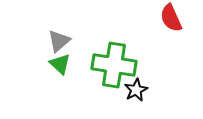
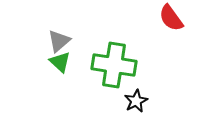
red semicircle: rotated 12 degrees counterclockwise
green triangle: moved 2 px up
black star: moved 11 px down
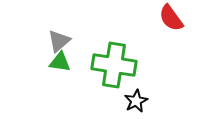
green triangle: rotated 35 degrees counterclockwise
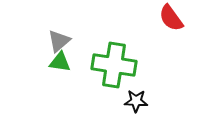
black star: rotated 30 degrees clockwise
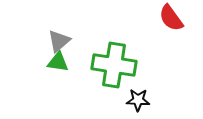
green triangle: moved 2 px left
black star: moved 2 px right, 1 px up
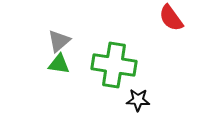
green triangle: moved 1 px right, 2 px down
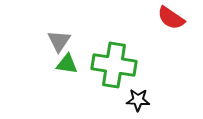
red semicircle: rotated 20 degrees counterclockwise
gray triangle: rotated 15 degrees counterclockwise
green triangle: moved 8 px right
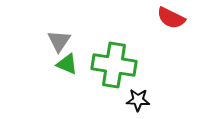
red semicircle: rotated 8 degrees counterclockwise
green triangle: rotated 15 degrees clockwise
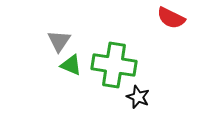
green triangle: moved 4 px right, 1 px down
black star: moved 3 px up; rotated 20 degrees clockwise
